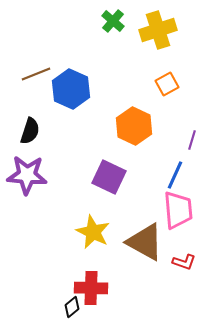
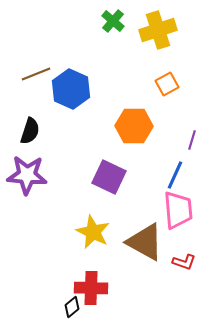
orange hexagon: rotated 24 degrees counterclockwise
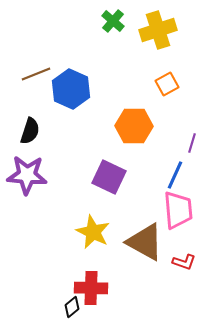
purple line: moved 3 px down
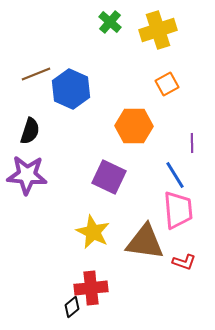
green cross: moved 3 px left, 1 px down
purple line: rotated 18 degrees counterclockwise
blue line: rotated 56 degrees counterclockwise
brown triangle: rotated 21 degrees counterclockwise
red cross: rotated 8 degrees counterclockwise
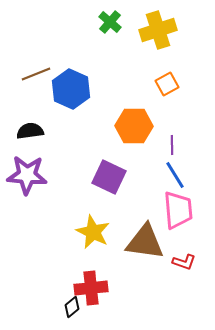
black semicircle: rotated 116 degrees counterclockwise
purple line: moved 20 px left, 2 px down
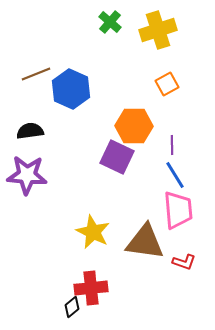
purple square: moved 8 px right, 20 px up
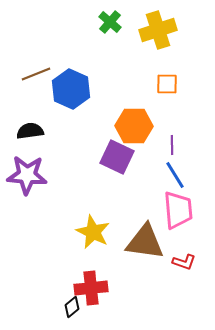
orange square: rotated 30 degrees clockwise
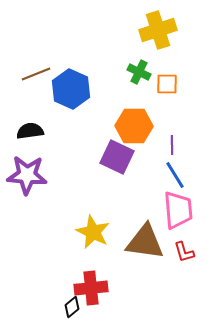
green cross: moved 29 px right, 50 px down; rotated 15 degrees counterclockwise
red L-shape: moved 10 px up; rotated 55 degrees clockwise
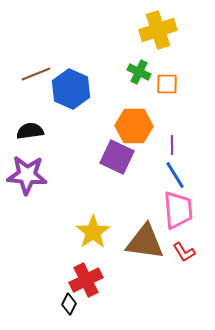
yellow star: rotated 12 degrees clockwise
red L-shape: rotated 15 degrees counterclockwise
red cross: moved 5 px left, 8 px up; rotated 20 degrees counterclockwise
black diamond: moved 3 px left, 3 px up; rotated 25 degrees counterclockwise
